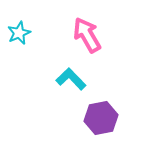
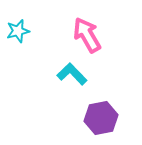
cyan star: moved 1 px left, 2 px up; rotated 10 degrees clockwise
cyan L-shape: moved 1 px right, 5 px up
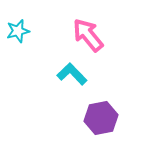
pink arrow: moved 1 px right; rotated 9 degrees counterclockwise
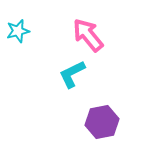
cyan L-shape: rotated 72 degrees counterclockwise
purple hexagon: moved 1 px right, 4 px down
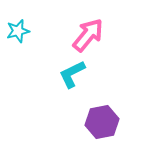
pink arrow: rotated 78 degrees clockwise
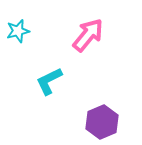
cyan L-shape: moved 23 px left, 7 px down
purple hexagon: rotated 12 degrees counterclockwise
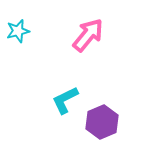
cyan L-shape: moved 16 px right, 19 px down
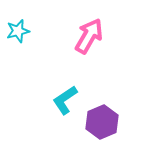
pink arrow: moved 1 px right, 1 px down; rotated 9 degrees counterclockwise
cyan L-shape: rotated 8 degrees counterclockwise
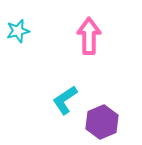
pink arrow: rotated 30 degrees counterclockwise
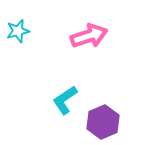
pink arrow: rotated 72 degrees clockwise
purple hexagon: moved 1 px right
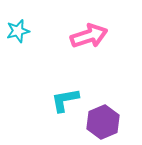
cyan L-shape: rotated 24 degrees clockwise
